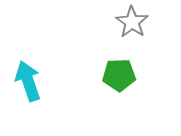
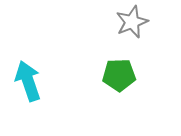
gray star: rotated 16 degrees clockwise
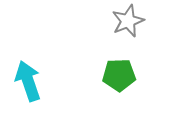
gray star: moved 4 px left, 1 px up
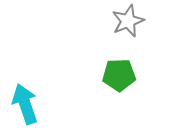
cyan arrow: moved 3 px left, 23 px down
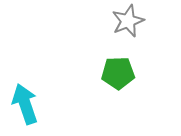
green pentagon: moved 1 px left, 2 px up
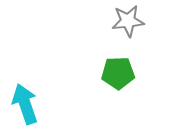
gray star: rotated 16 degrees clockwise
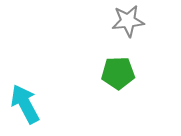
cyan arrow: rotated 9 degrees counterclockwise
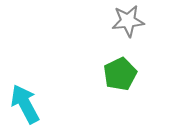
green pentagon: moved 2 px right, 1 px down; rotated 24 degrees counterclockwise
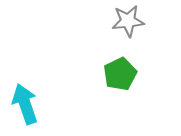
cyan arrow: rotated 9 degrees clockwise
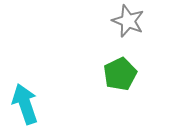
gray star: rotated 28 degrees clockwise
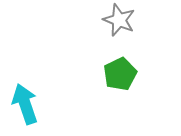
gray star: moved 9 px left, 1 px up
